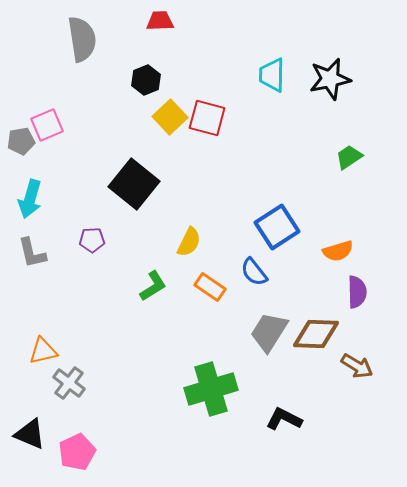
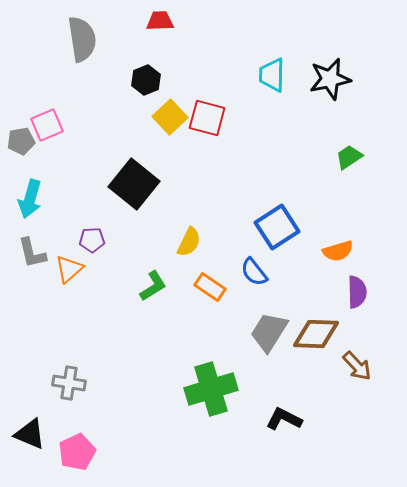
orange triangle: moved 26 px right, 82 px up; rotated 28 degrees counterclockwise
brown arrow: rotated 16 degrees clockwise
gray cross: rotated 28 degrees counterclockwise
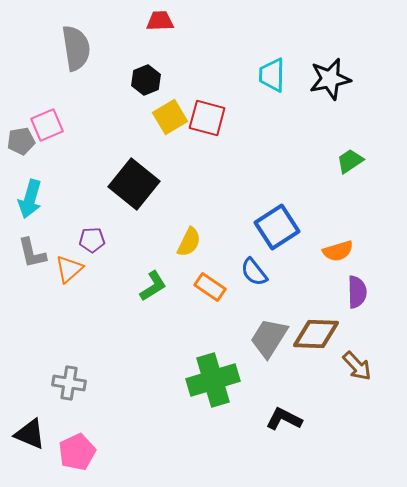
gray semicircle: moved 6 px left, 9 px down
yellow square: rotated 12 degrees clockwise
green trapezoid: moved 1 px right, 4 px down
gray trapezoid: moved 6 px down
green cross: moved 2 px right, 9 px up
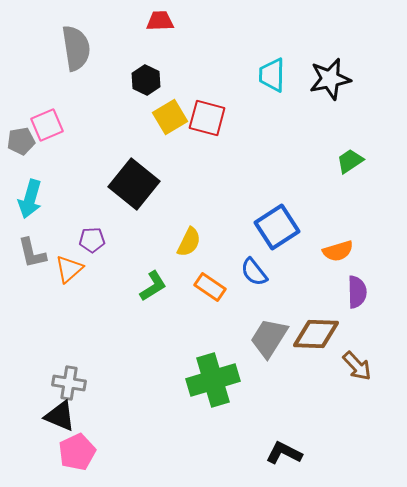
black hexagon: rotated 12 degrees counterclockwise
black L-shape: moved 34 px down
black triangle: moved 30 px right, 18 px up
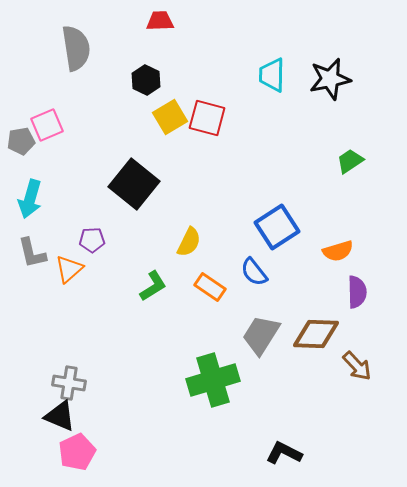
gray trapezoid: moved 8 px left, 3 px up
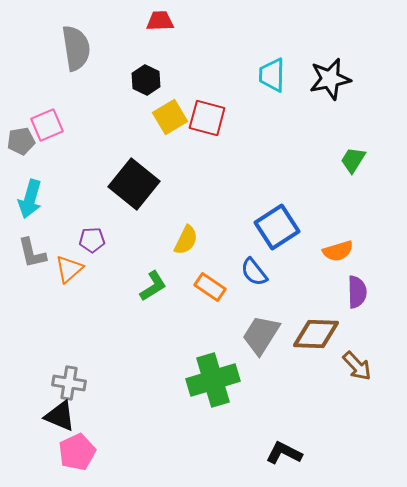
green trapezoid: moved 3 px right, 1 px up; rotated 24 degrees counterclockwise
yellow semicircle: moved 3 px left, 2 px up
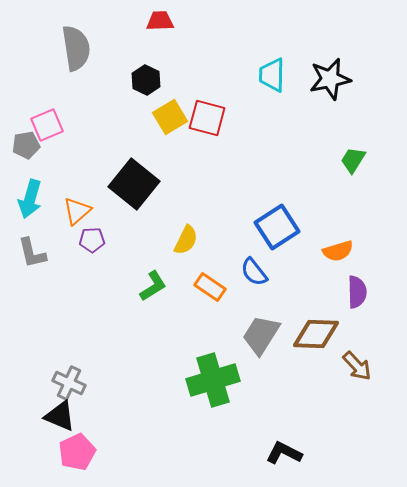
gray pentagon: moved 5 px right, 4 px down
orange triangle: moved 8 px right, 58 px up
gray cross: rotated 16 degrees clockwise
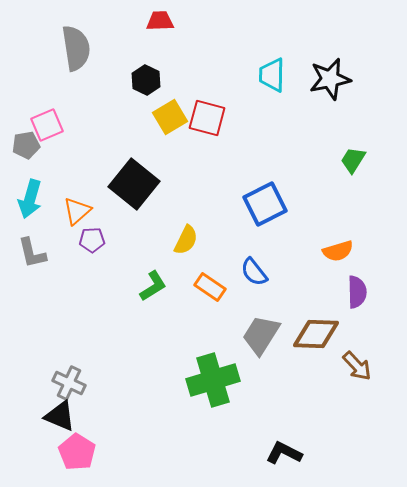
blue square: moved 12 px left, 23 px up; rotated 6 degrees clockwise
pink pentagon: rotated 15 degrees counterclockwise
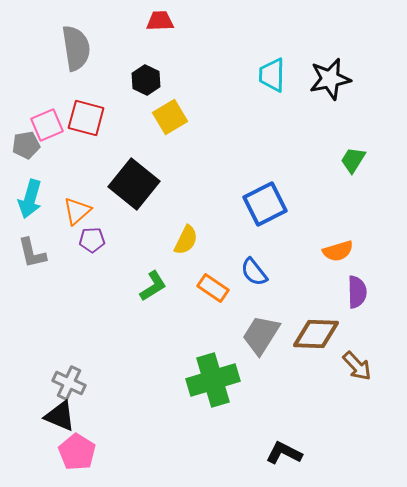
red square: moved 121 px left
orange rectangle: moved 3 px right, 1 px down
